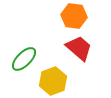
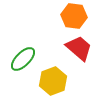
green ellipse: moved 1 px left
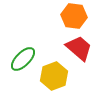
yellow hexagon: moved 1 px right, 5 px up
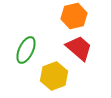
orange hexagon: rotated 20 degrees counterclockwise
green ellipse: moved 3 px right, 9 px up; rotated 20 degrees counterclockwise
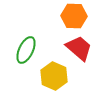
orange hexagon: rotated 15 degrees clockwise
yellow hexagon: rotated 16 degrees counterclockwise
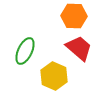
green ellipse: moved 1 px left, 1 px down
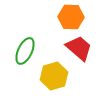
orange hexagon: moved 3 px left, 1 px down
yellow hexagon: rotated 20 degrees clockwise
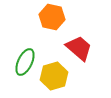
orange hexagon: moved 19 px left; rotated 10 degrees clockwise
green ellipse: moved 11 px down
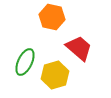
yellow hexagon: moved 1 px right, 1 px up
